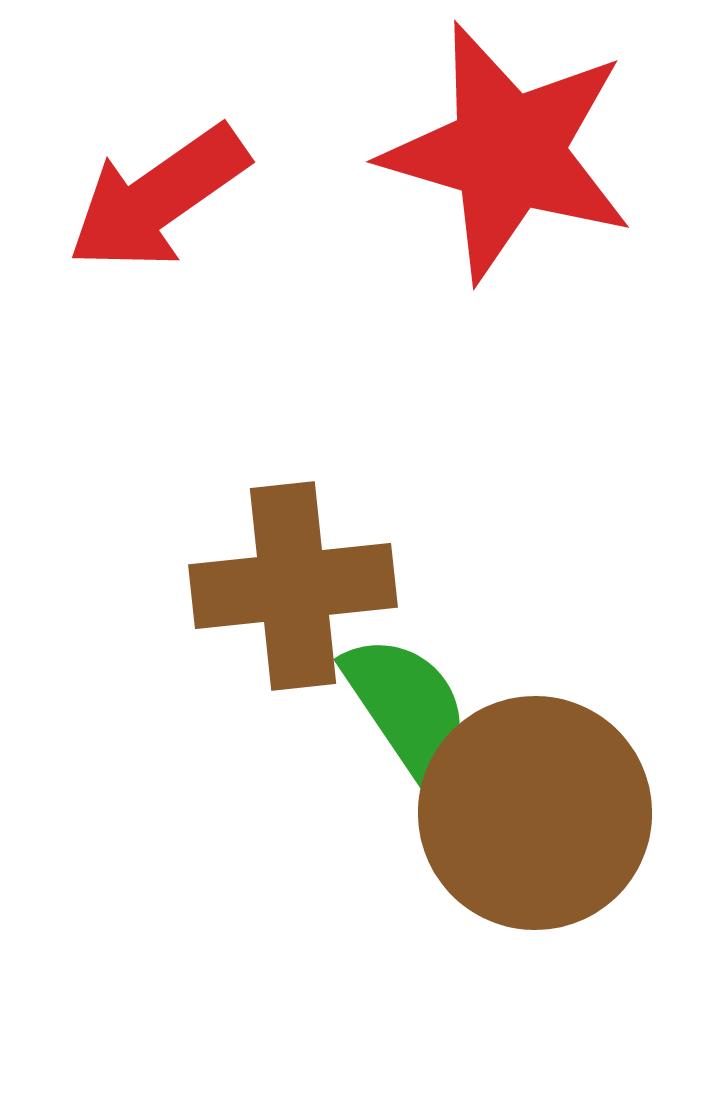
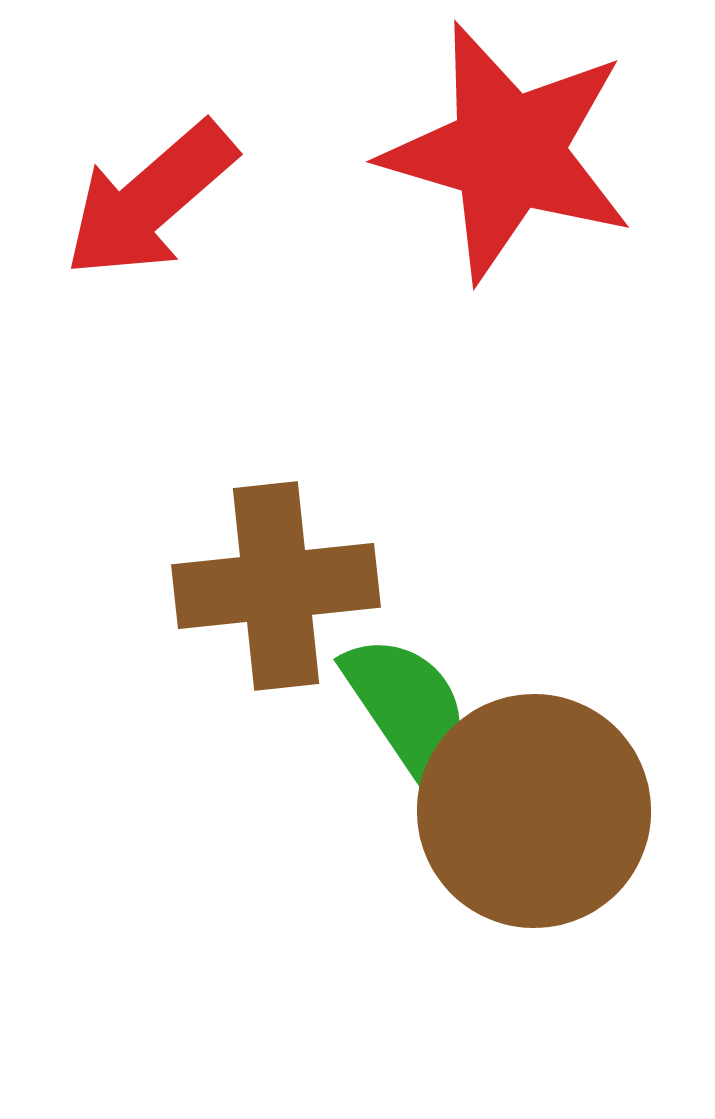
red arrow: moved 8 px left, 2 px down; rotated 6 degrees counterclockwise
brown cross: moved 17 px left
brown circle: moved 1 px left, 2 px up
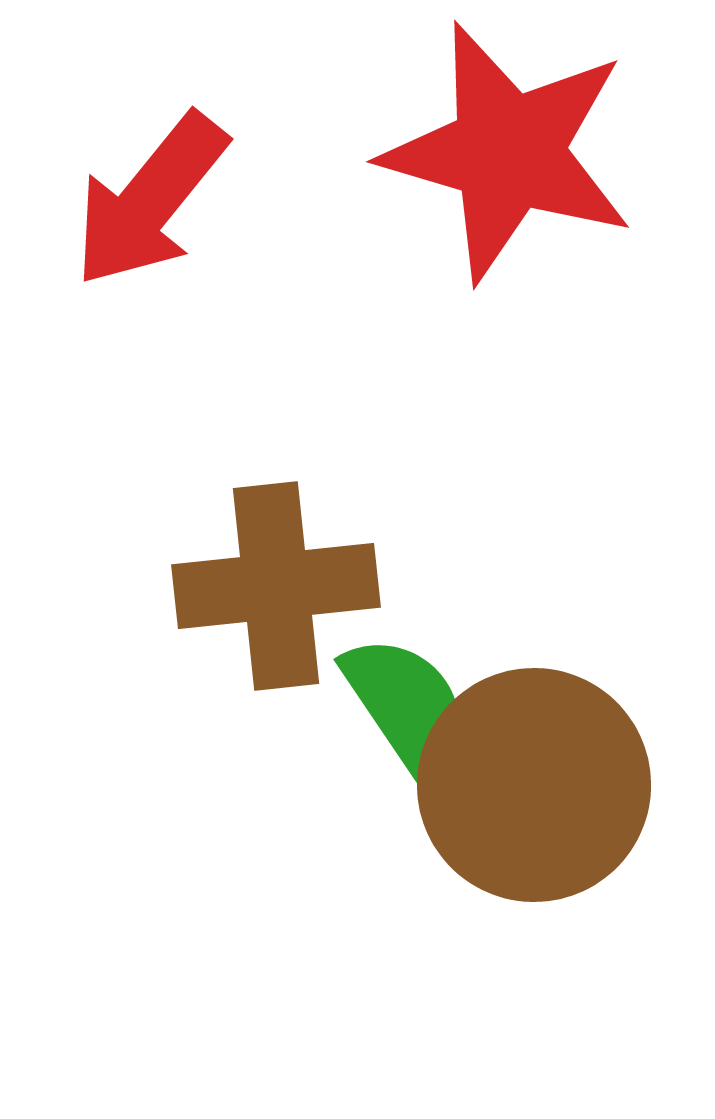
red arrow: rotated 10 degrees counterclockwise
brown circle: moved 26 px up
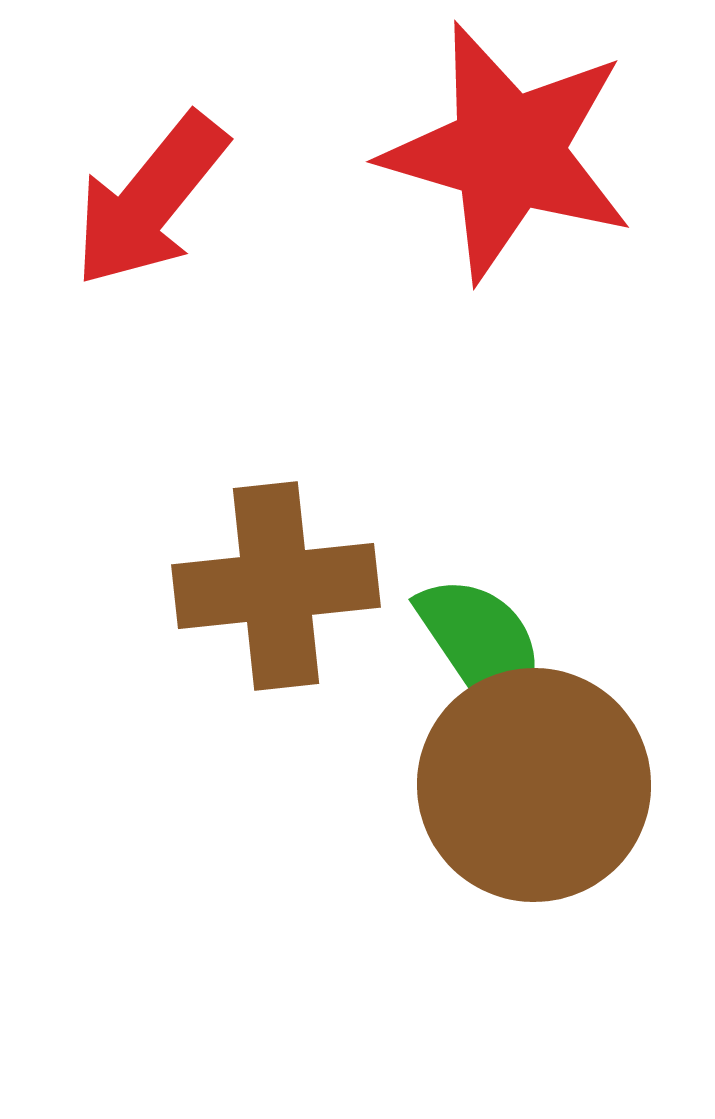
green semicircle: moved 75 px right, 60 px up
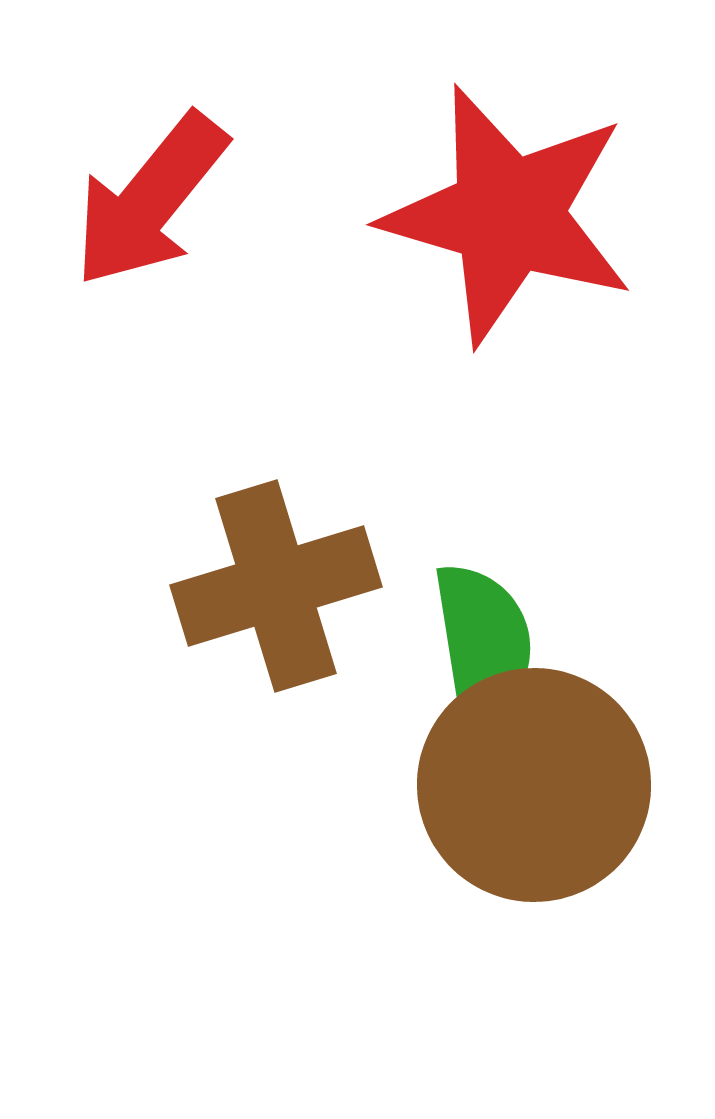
red star: moved 63 px down
brown cross: rotated 11 degrees counterclockwise
green semicircle: moved 1 px right, 4 px up; rotated 25 degrees clockwise
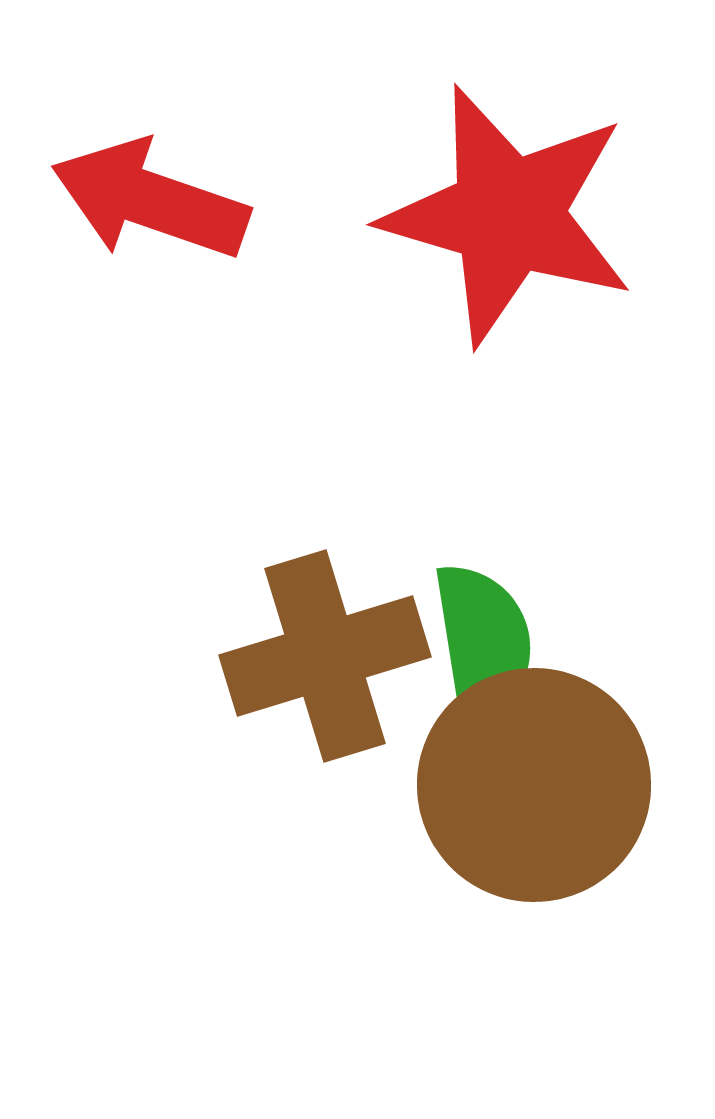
red arrow: rotated 70 degrees clockwise
brown cross: moved 49 px right, 70 px down
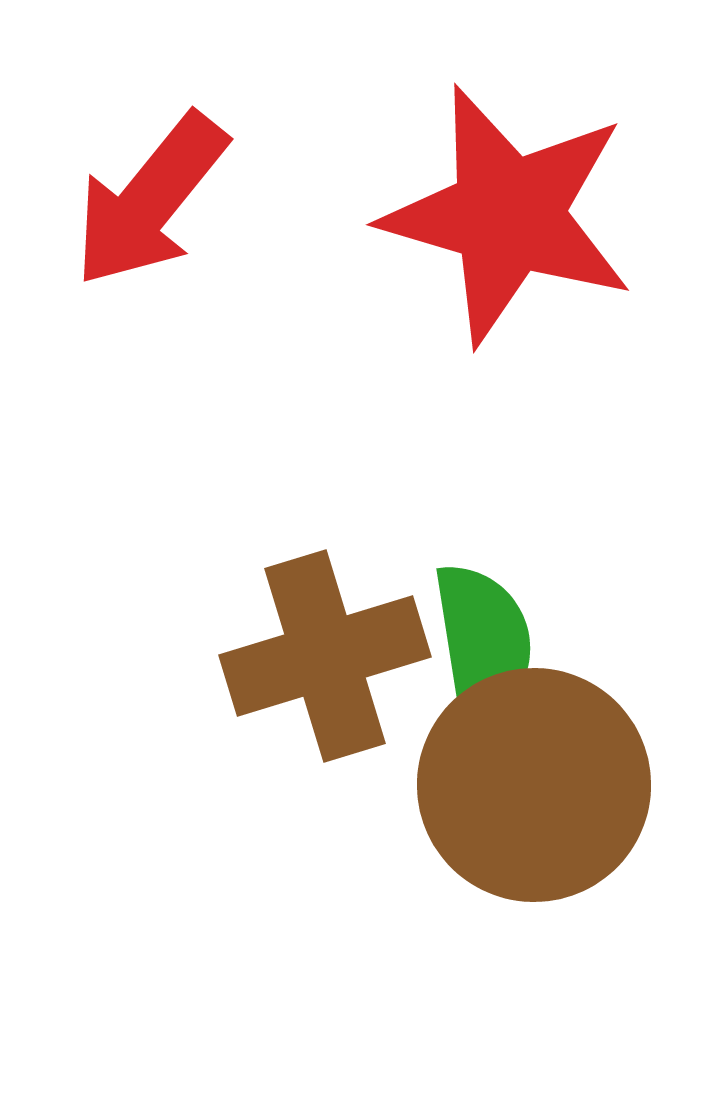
red arrow: rotated 70 degrees counterclockwise
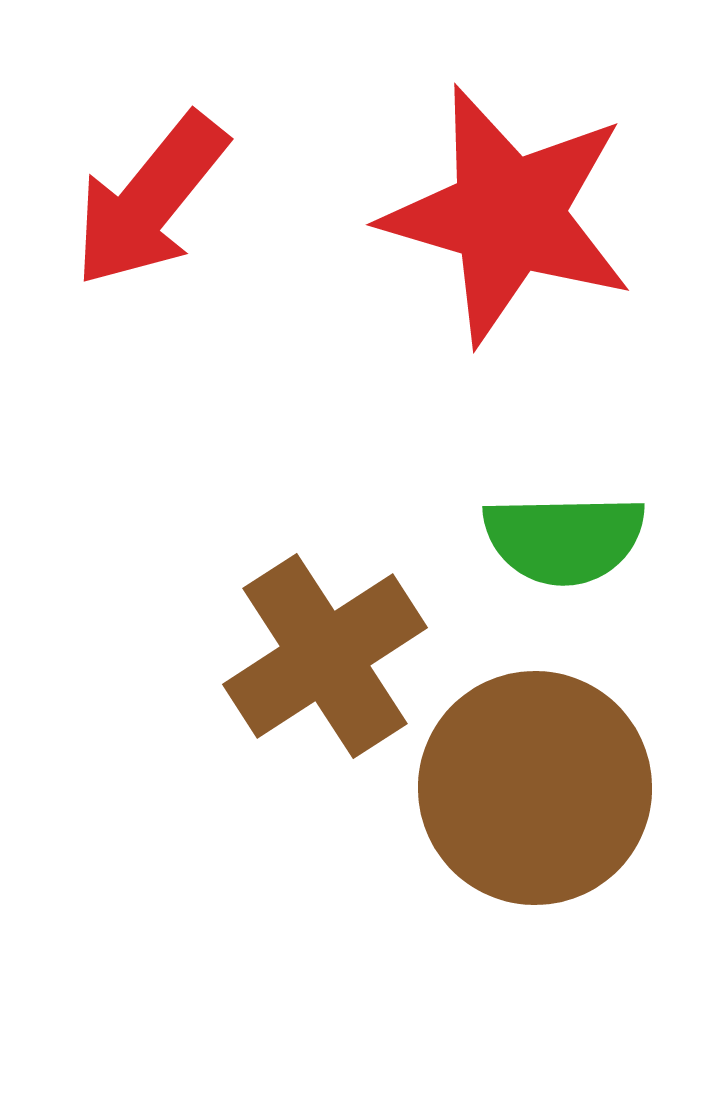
green semicircle: moved 81 px right, 104 px up; rotated 98 degrees clockwise
brown cross: rotated 16 degrees counterclockwise
brown circle: moved 1 px right, 3 px down
